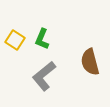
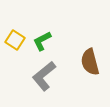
green L-shape: moved 2 px down; rotated 40 degrees clockwise
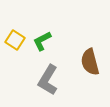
gray L-shape: moved 4 px right, 4 px down; rotated 20 degrees counterclockwise
